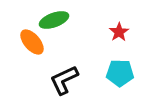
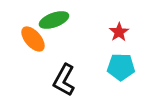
orange ellipse: moved 1 px right, 3 px up
cyan pentagon: moved 1 px right, 6 px up
black L-shape: rotated 36 degrees counterclockwise
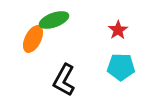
red star: moved 1 px left, 2 px up
orange ellipse: rotated 68 degrees clockwise
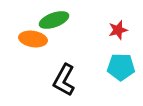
red star: rotated 18 degrees clockwise
orange ellipse: rotated 72 degrees clockwise
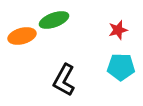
orange ellipse: moved 11 px left, 3 px up; rotated 24 degrees counterclockwise
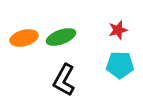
green ellipse: moved 7 px right, 17 px down
orange ellipse: moved 2 px right, 2 px down
cyan pentagon: moved 1 px left, 2 px up
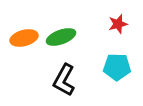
red star: moved 6 px up
cyan pentagon: moved 3 px left, 2 px down
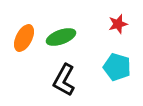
orange ellipse: rotated 48 degrees counterclockwise
cyan pentagon: rotated 16 degrees clockwise
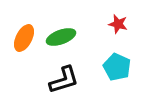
red star: rotated 30 degrees clockwise
cyan pentagon: rotated 8 degrees clockwise
black L-shape: rotated 136 degrees counterclockwise
